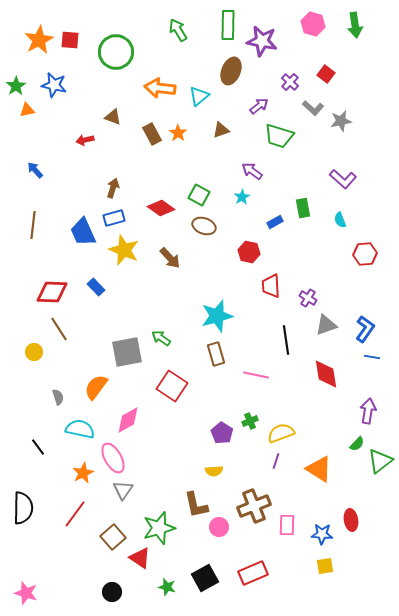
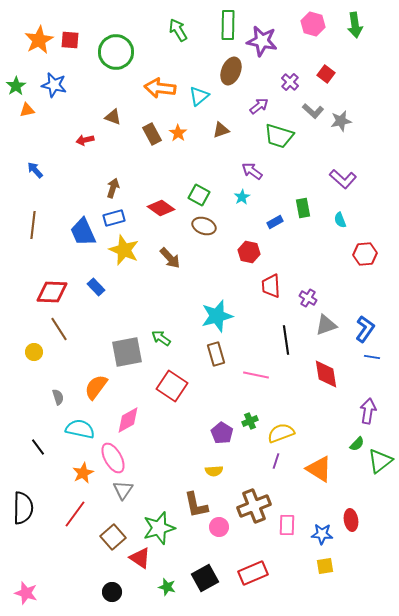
gray L-shape at (313, 108): moved 3 px down
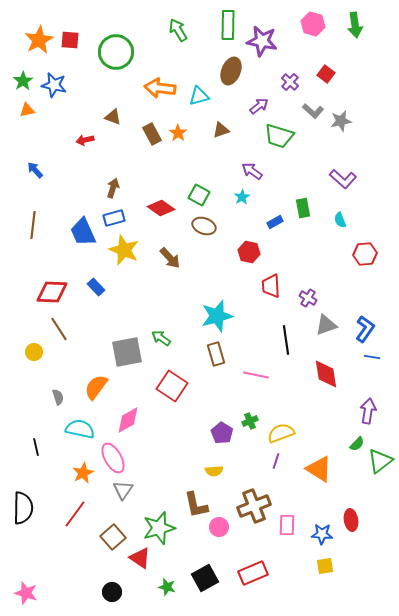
green star at (16, 86): moved 7 px right, 5 px up
cyan triangle at (199, 96): rotated 25 degrees clockwise
black line at (38, 447): moved 2 px left; rotated 24 degrees clockwise
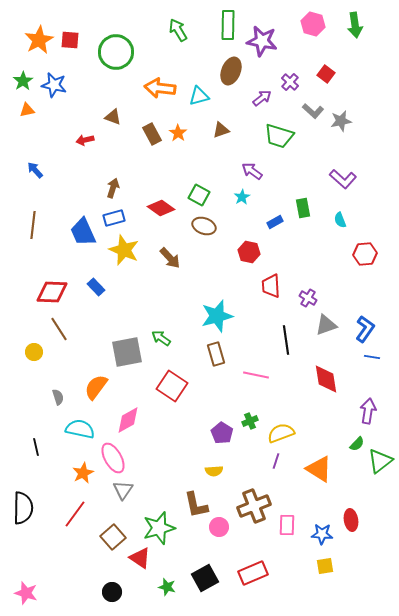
purple arrow at (259, 106): moved 3 px right, 8 px up
red diamond at (326, 374): moved 5 px down
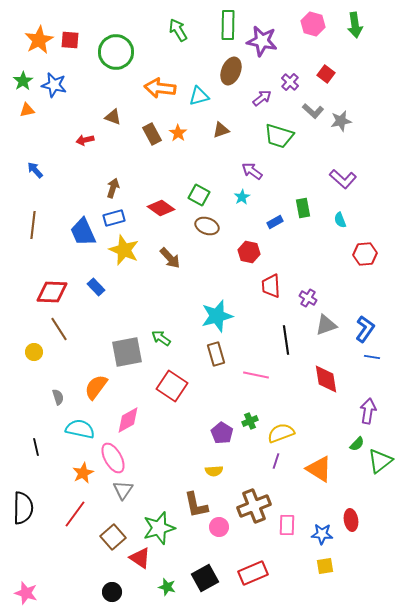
brown ellipse at (204, 226): moved 3 px right
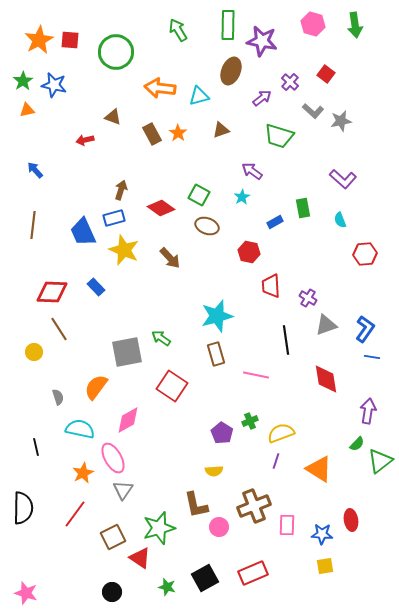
brown arrow at (113, 188): moved 8 px right, 2 px down
brown square at (113, 537): rotated 15 degrees clockwise
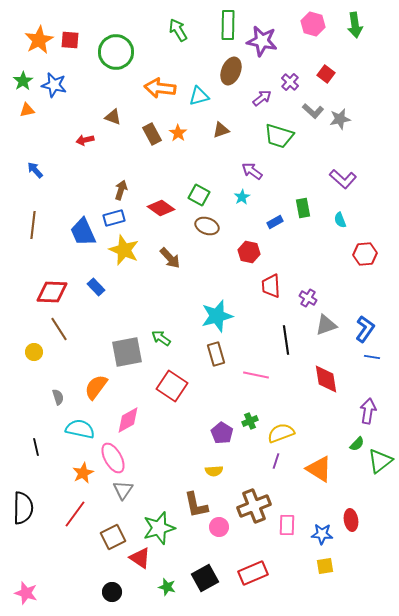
gray star at (341, 121): moved 1 px left, 2 px up
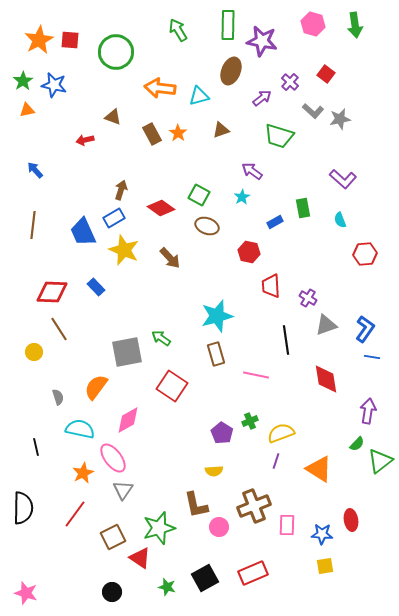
blue rectangle at (114, 218): rotated 15 degrees counterclockwise
pink ellipse at (113, 458): rotated 8 degrees counterclockwise
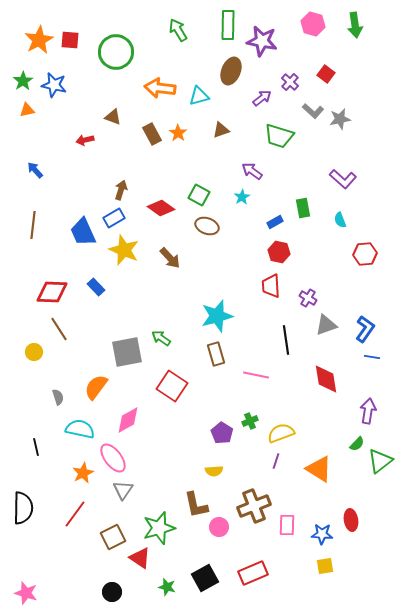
red hexagon at (249, 252): moved 30 px right
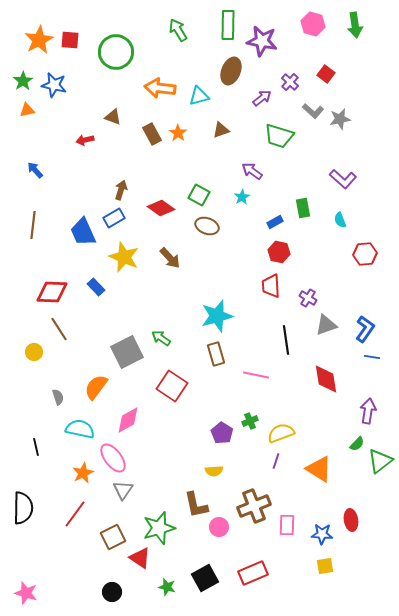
yellow star at (124, 250): moved 7 px down
gray square at (127, 352): rotated 16 degrees counterclockwise
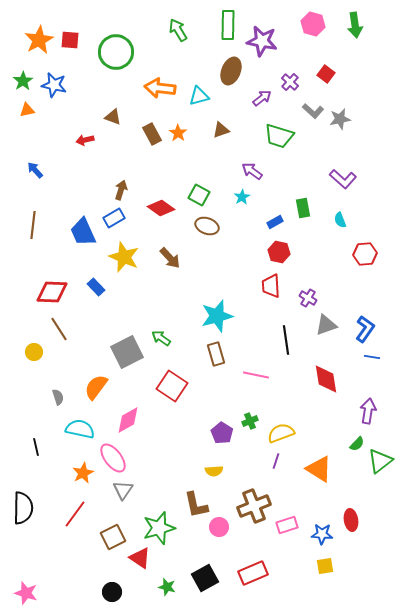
pink rectangle at (287, 525): rotated 70 degrees clockwise
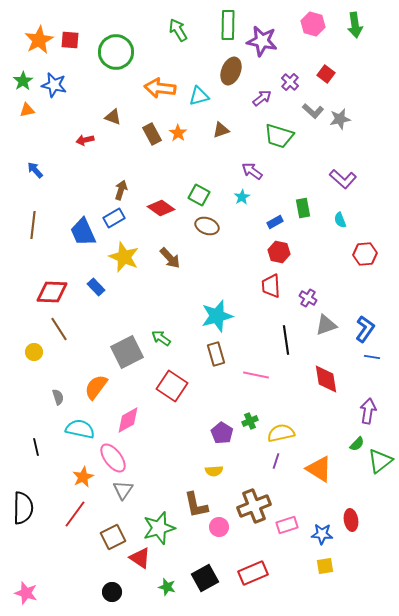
yellow semicircle at (281, 433): rotated 8 degrees clockwise
orange star at (83, 473): moved 4 px down
